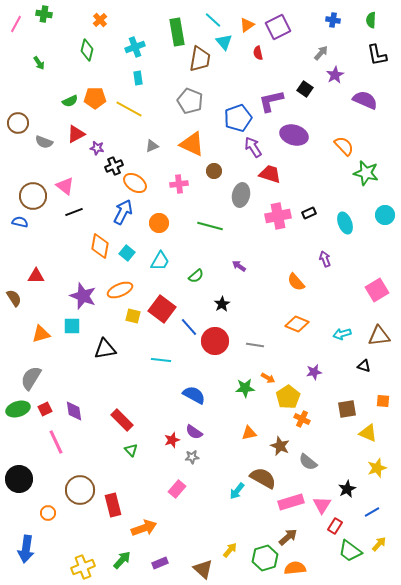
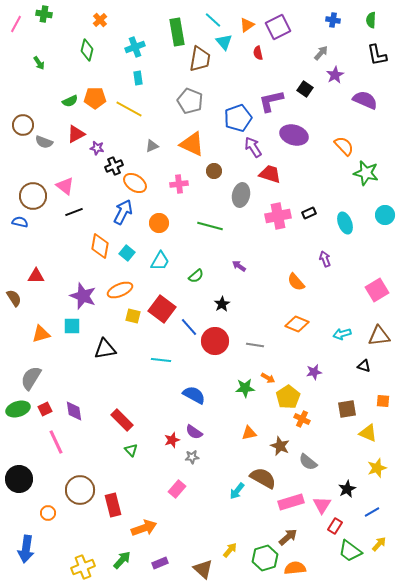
brown circle at (18, 123): moved 5 px right, 2 px down
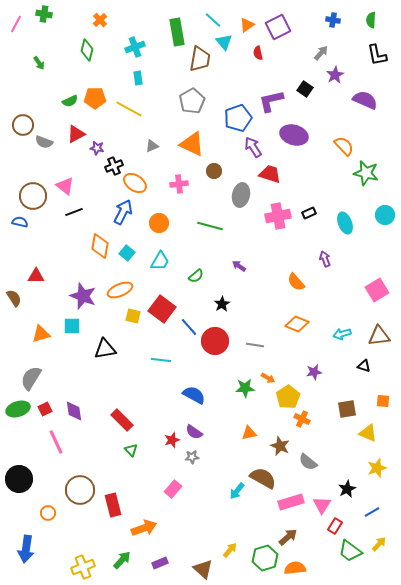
gray pentagon at (190, 101): moved 2 px right; rotated 20 degrees clockwise
pink rectangle at (177, 489): moved 4 px left
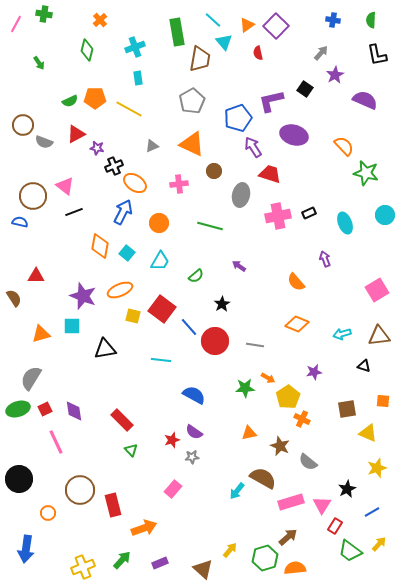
purple square at (278, 27): moved 2 px left, 1 px up; rotated 20 degrees counterclockwise
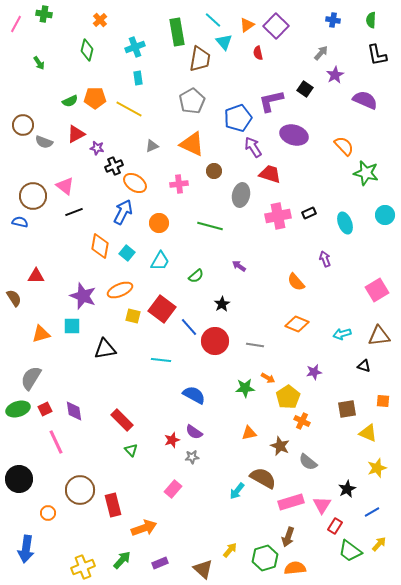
orange cross at (302, 419): moved 2 px down
brown arrow at (288, 537): rotated 150 degrees clockwise
